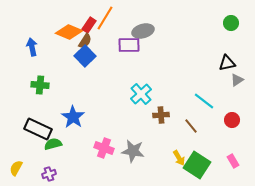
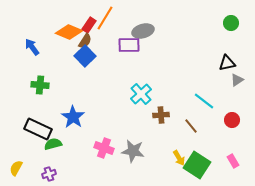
blue arrow: rotated 24 degrees counterclockwise
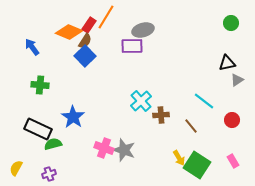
orange line: moved 1 px right, 1 px up
gray ellipse: moved 1 px up
purple rectangle: moved 3 px right, 1 px down
cyan cross: moved 7 px down
gray star: moved 9 px left, 1 px up; rotated 10 degrees clockwise
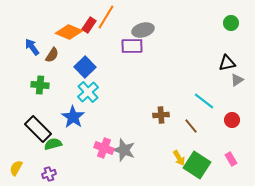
brown semicircle: moved 33 px left, 14 px down
blue square: moved 11 px down
cyan cross: moved 53 px left, 9 px up
black rectangle: rotated 20 degrees clockwise
pink rectangle: moved 2 px left, 2 px up
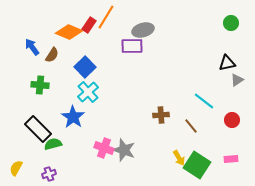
pink rectangle: rotated 64 degrees counterclockwise
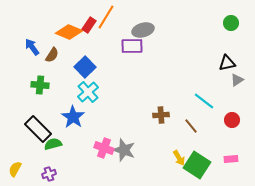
yellow semicircle: moved 1 px left, 1 px down
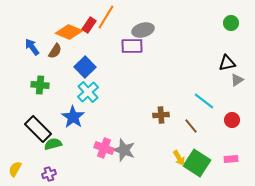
brown semicircle: moved 3 px right, 4 px up
green square: moved 2 px up
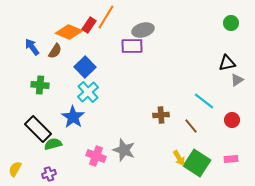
pink cross: moved 8 px left, 8 px down
